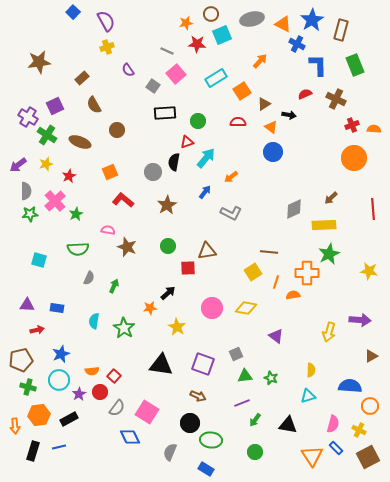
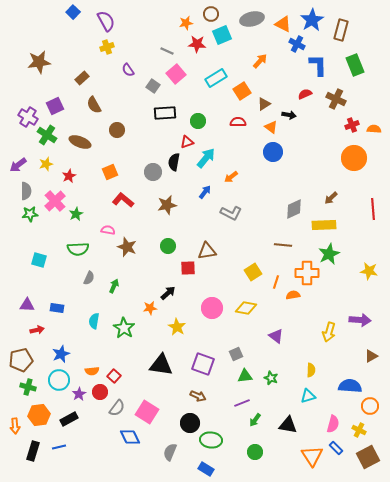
brown star at (167, 205): rotated 18 degrees clockwise
brown line at (269, 252): moved 14 px right, 7 px up
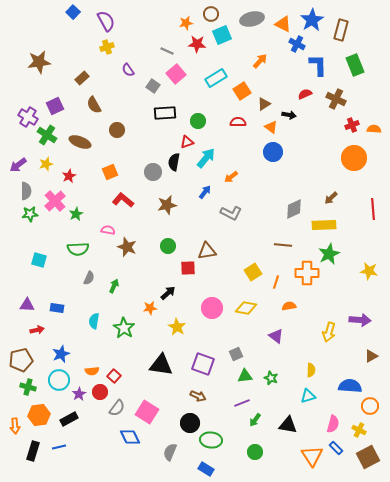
orange semicircle at (293, 295): moved 4 px left, 11 px down
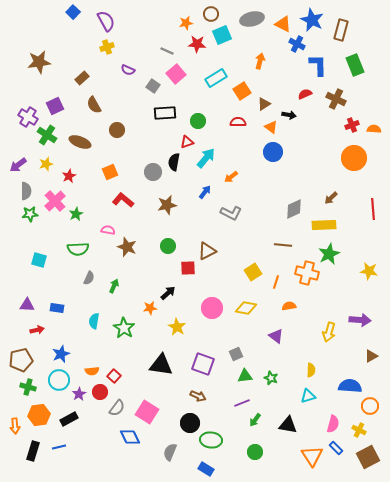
blue star at (312, 20): rotated 15 degrees counterclockwise
orange arrow at (260, 61): rotated 28 degrees counterclockwise
purple semicircle at (128, 70): rotated 32 degrees counterclockwise
brown triangle at (207, 251): rotated 18 degrees counterclockwise
orange cross at (307, 273): rotated 15 degrees clockwise
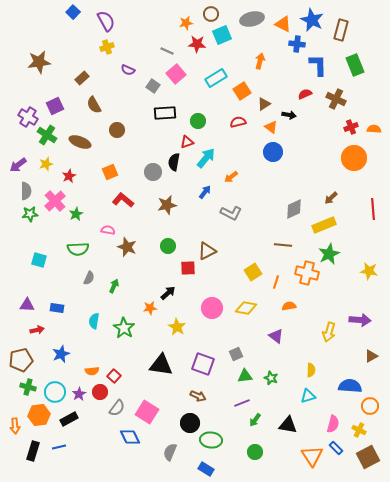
blue cross at (297, 44): rotated 21 degrees counterclockwise
red semicircle at (238, 122): rotated 14 degrees counterclockwise
red cross at (352, 125): moved 1 px left, 2 px down
yellow rectangle at (324, 225): rotated 20 degrees counterclockwise
cyan circle at (59, 380): moved 4 px left, 12 px down
